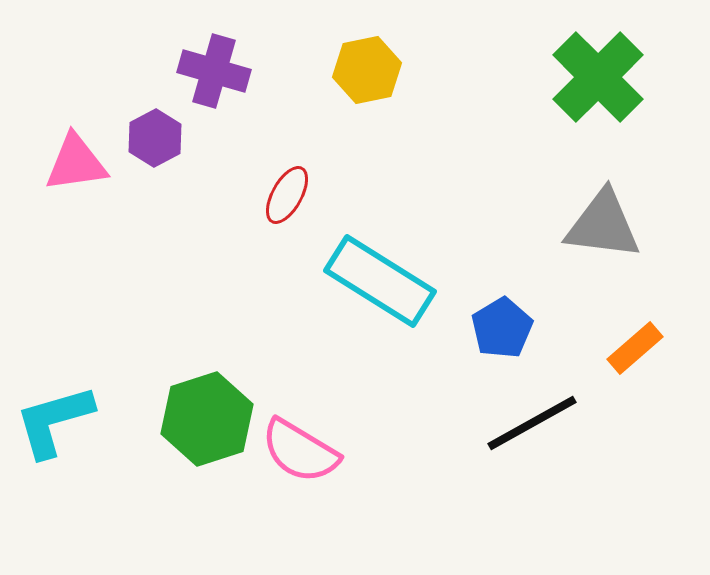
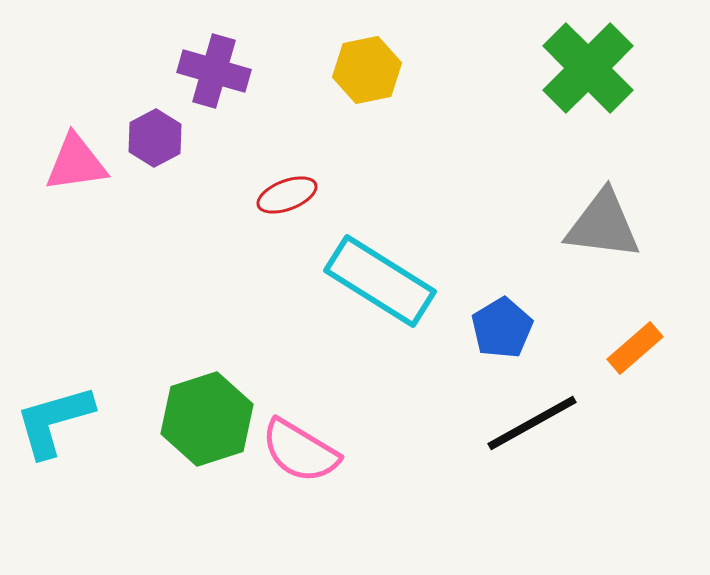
green cross: moved 10 px left, 9 px up
red ellipse: rotated 40 degrees clockwise
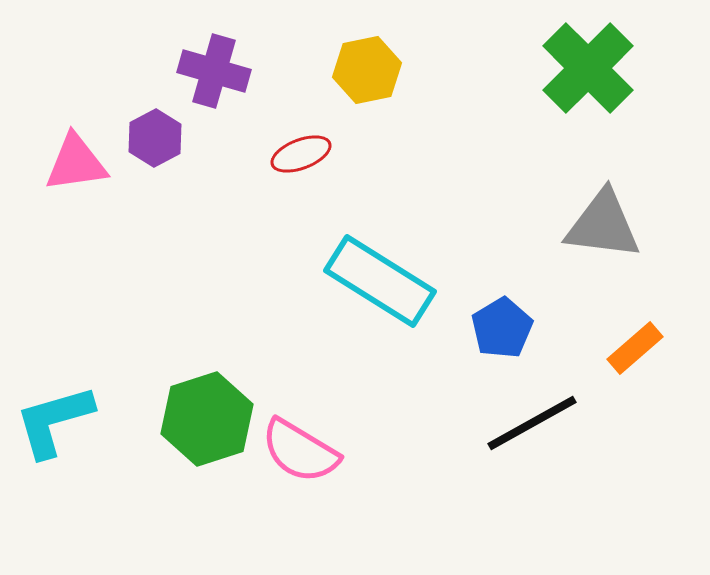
red ellipse: moved 14 px right, 41 px up
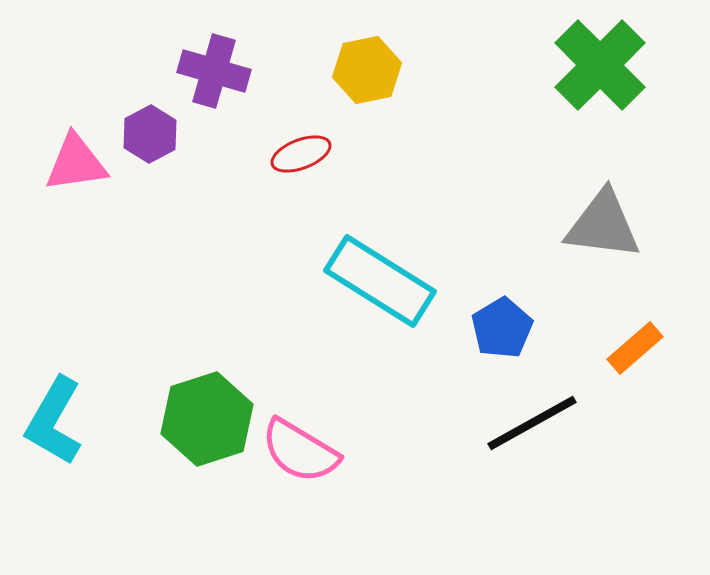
green cross: moved 12 px right, 3 px up
purple hexagon: moved 5 px left, 4 px up
cyan L-shape: rotated 44 degrees counterclockwise
